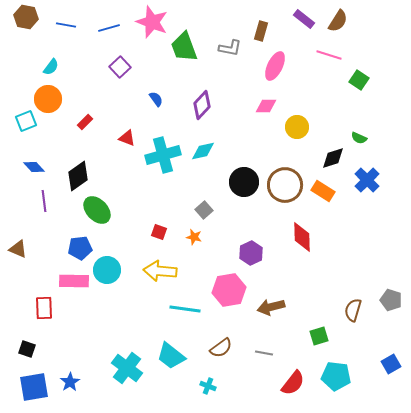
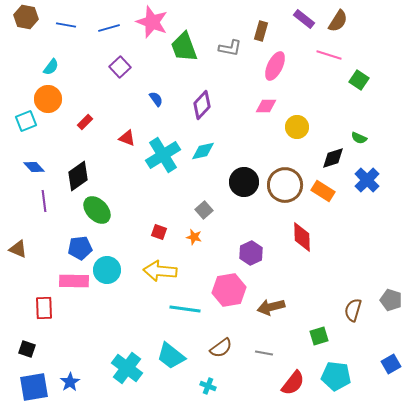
cyan cross at (163, 155): rotated 16 degrees counterclockwise
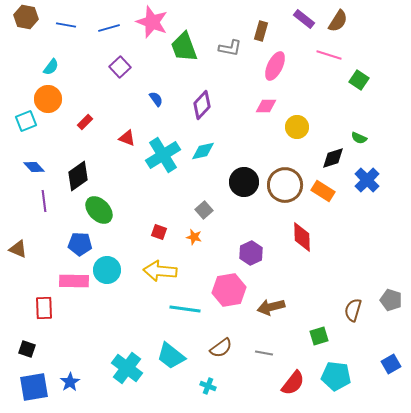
green ellipse at (97, 210): moved 2 px right
blue pentagon at (80, 248): moved 4 px up; rotated 10 degrees clockwise
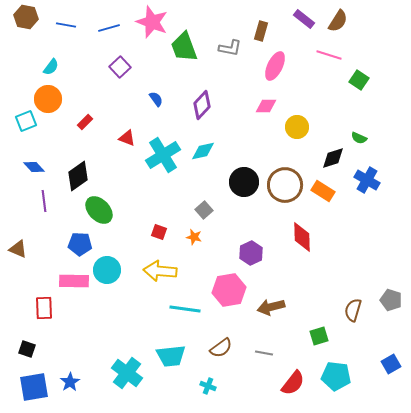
blue cross at (367, 180): rotated 15 degrees counterclockwise
cyan trapezoid at (171, 356): rotated 44 degrees counterclockwise
cyan cross at (127, 368): moved 5 px down
